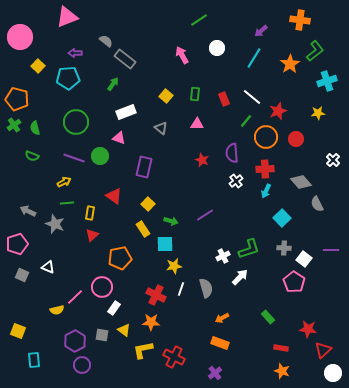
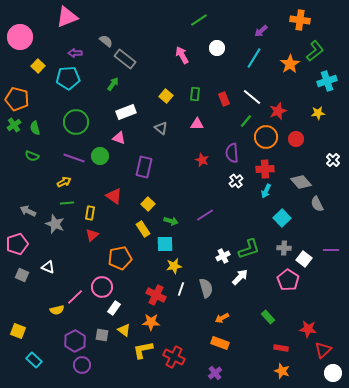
pink pentagon at (294, 282): moved 6 px left, 2 px up
cyan rectangle at (34, 360): rotated 42 degrees counterclockwise
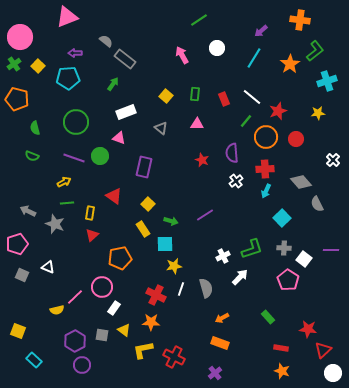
green cross at (14, 125): moved 61 px up
green L-shape at (249, 249): moved 3 px right
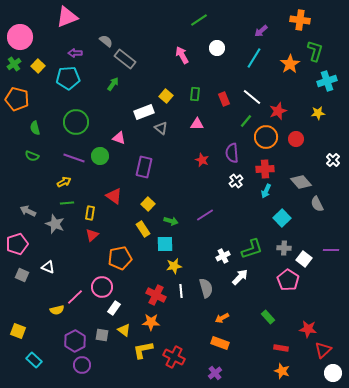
green L-shape at (315, 51): rotated 35 degrees counterclockwise
white rectangle at (126, 112): moved 18 px right
white line at (181, 289): moved 2 px down; rotated 24 degrees counterclockwise
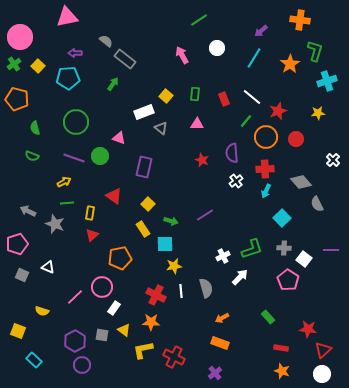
pink triangle at (67, 17): rotated 10 degrees clockwise
yellow semicircle at (57, 310): moved 15 px left, 1 px down; rotated 32 degrees clockwise
white circle at (333, 373): moved 11 px left, 1 px down
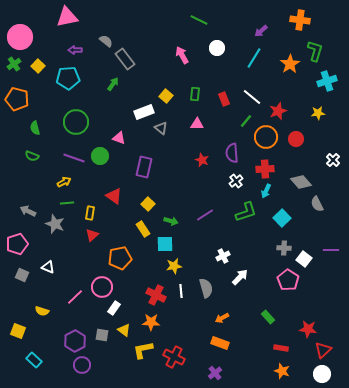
green line at (199, 20): rotated 60 degrees clockwise
purple arrow at (75, 53): moved 3 px up
gray rectangle at (125, 59): rotated 15 degrees clockwise
green L-shape at (252, 249): moved 6 px left, 37 px up
